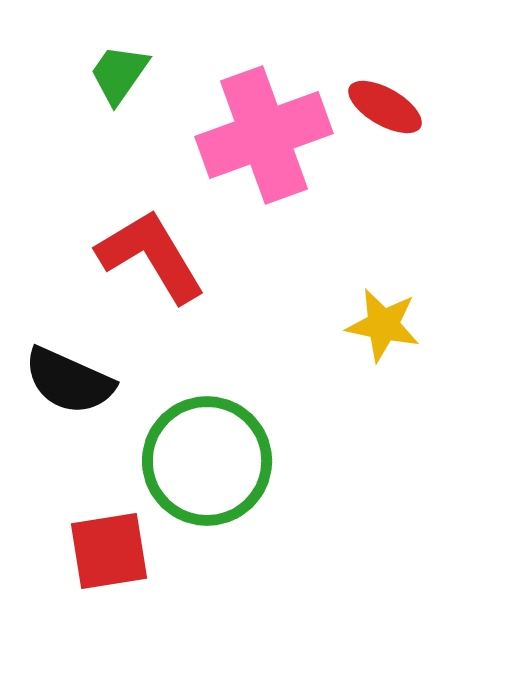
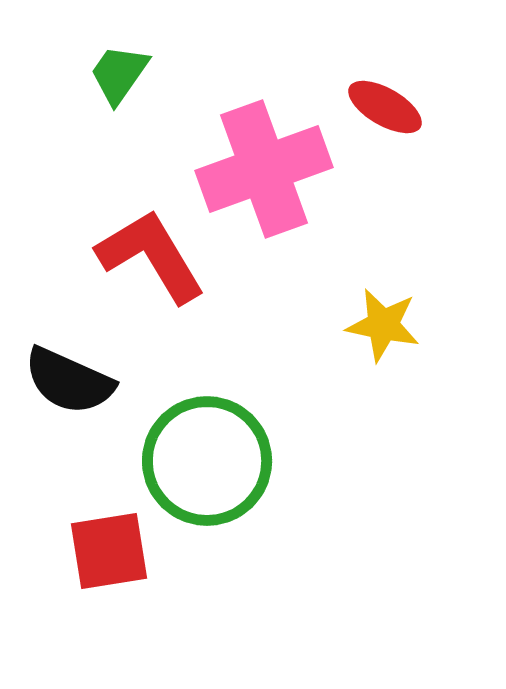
pink cross: moved 34 px down
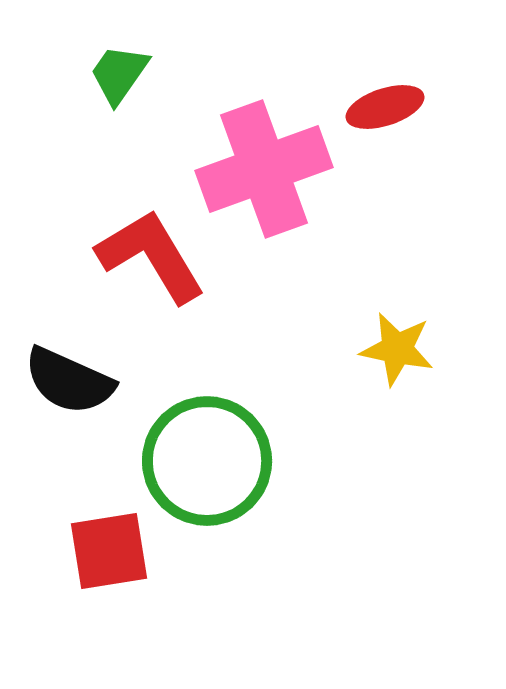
red ellipse: rotated 48 degrees counterclockwise
yellow star: moved 14 px right, 24 px down
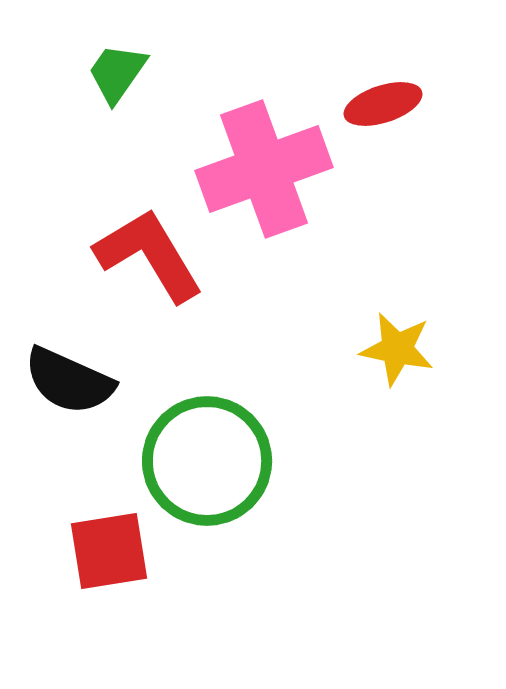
green trapezoid: moved 2 px left, 1 px up
red ellipse: moved 2 px left, 3 px up
red L-shape: moved 2 px left, 1 px up
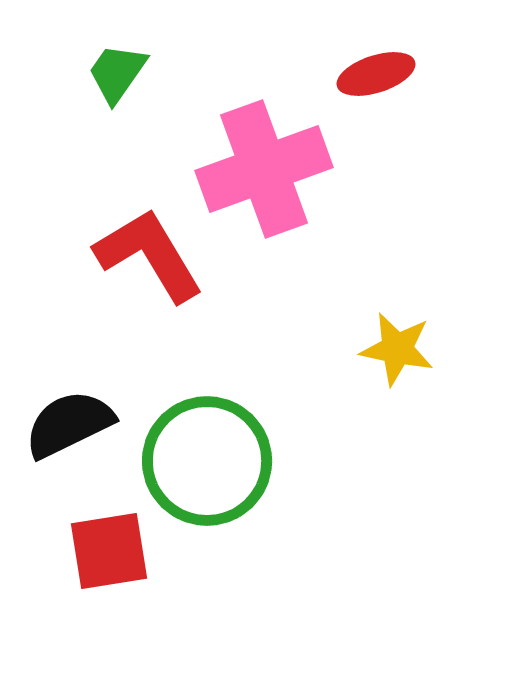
red ellipse: moved 7 px left, 30 px up
black semicircle: moved 43 px down; rotated 130 degrees clockwise
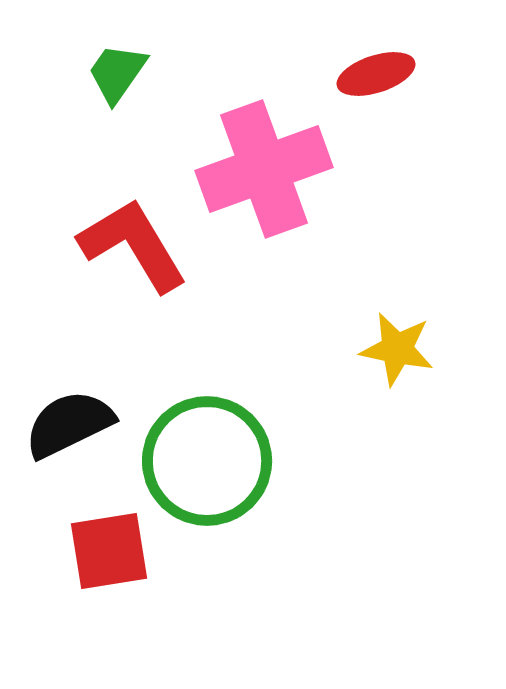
red L-shape: moved 16 px left, 10 px up
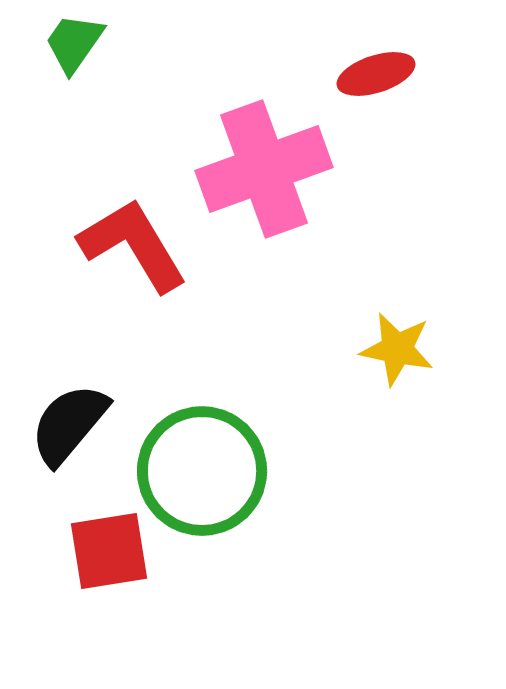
green trapezoid: moved 43 px left, 30 px up
black semicircle: rotated 24 degrees counterclockwise
green circle: moved 5 px left, 10 px down
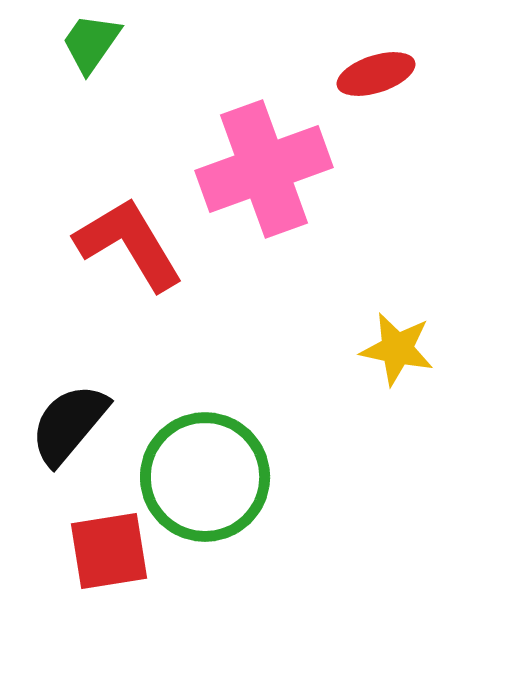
green trapezoid: moved 17 px right
red L-shape: moved 4 px left, 1 px up
green circle: moved 3 px right, 6 px down
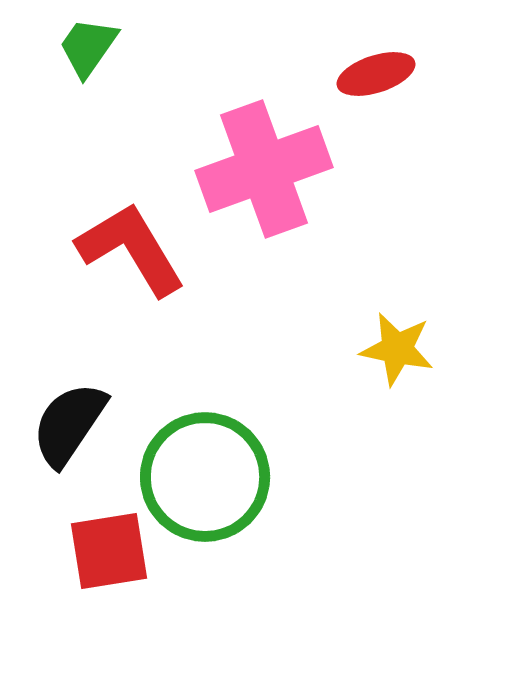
green trapezoid: moved 3 px left, 4 px down
red L-shape: moved 2 px right, 5 px down
black semicircle: rotated 6 degrees counterclockwise
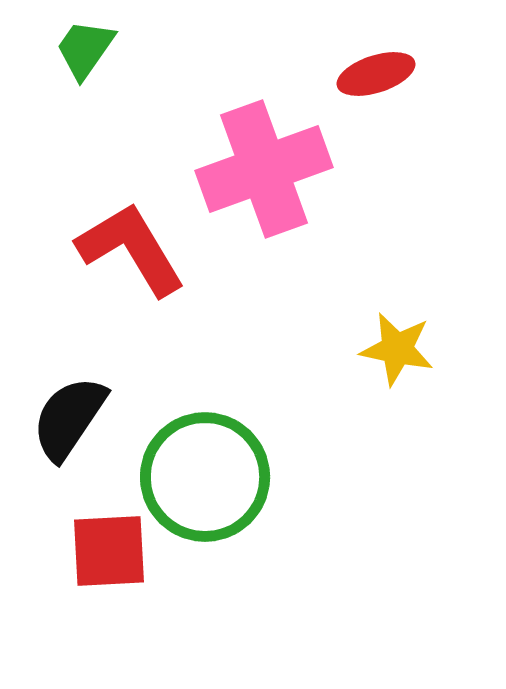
green trapezoid: moved 3 px left, 2 px down
black semicircle: moved 6 px up
red square: rotated 6 degrees clockwise
